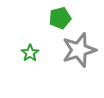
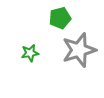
green star: rotated 24 degrees clockwise
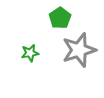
green pentagon: rotated 20 degrees counterclockwise
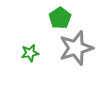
gray star: moved 3 px left, 2 px up
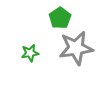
gray star: rotated 8 degrees clockwise
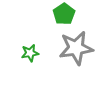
green pentagon: moved 4 px right, 4 px up
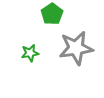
green pentagon: moved 12 px left
